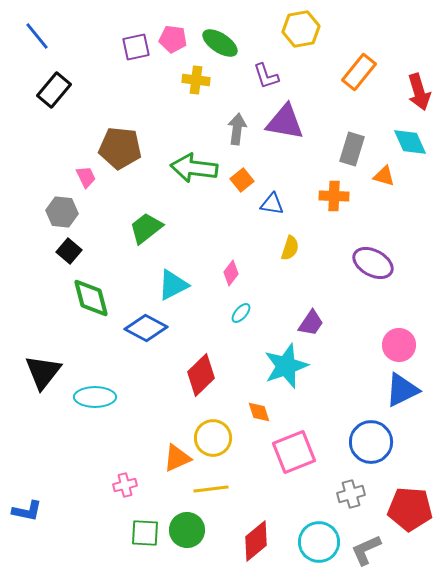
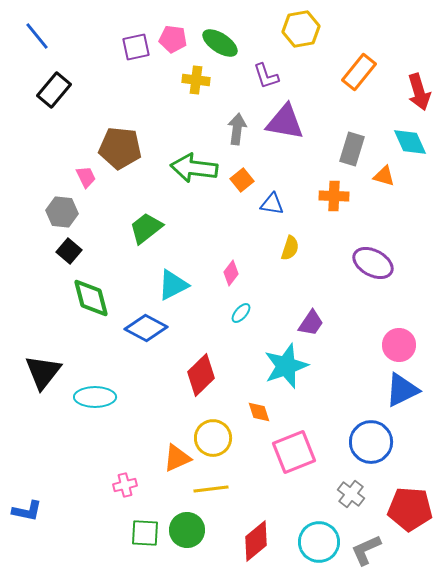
gray cross at (351, 494): rotated 36 degrees counterclockwise
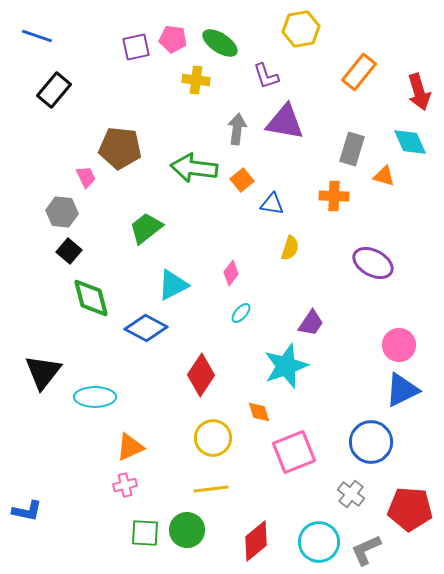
blue line at (37, 36): rotated 32 degrees counterclockwise
red diamond at (201, 375): rotated 12 degrees counterclockwise
orange triangle at (177, 458): moved 47 px left, 11 px up
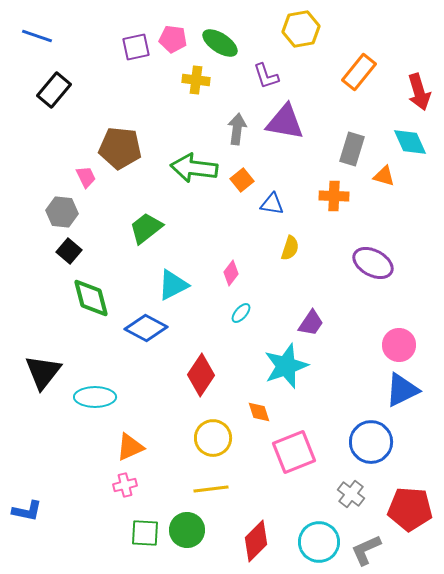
red diamond at (256, 541): rotated 6 degrees counterclockwise
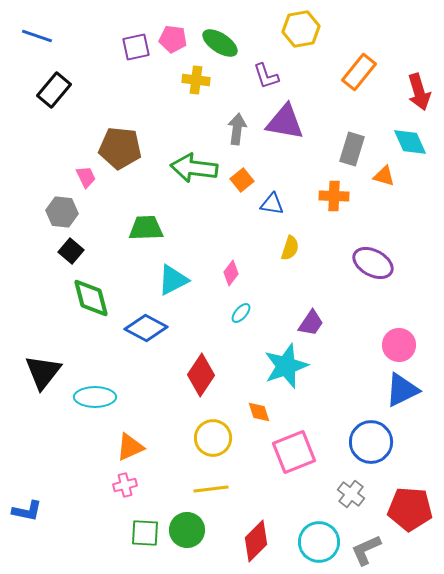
green trapezoid at (146, 228): rotated 36 degrees clockwise
black square at (69, 251): moved 2 px right
cyan triangle at (173, 285): moved 5 px up
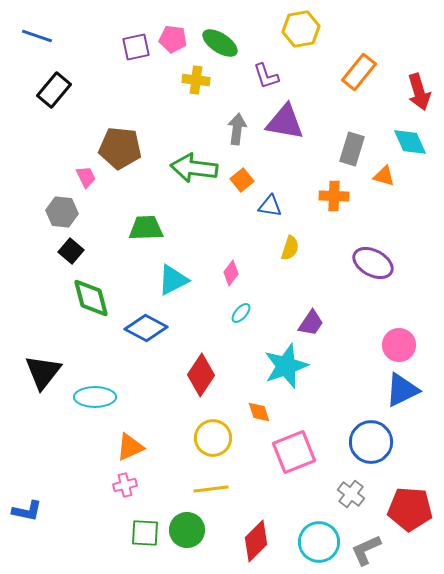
blue triangle at (272, 204): moved 2 px left, 2 px down
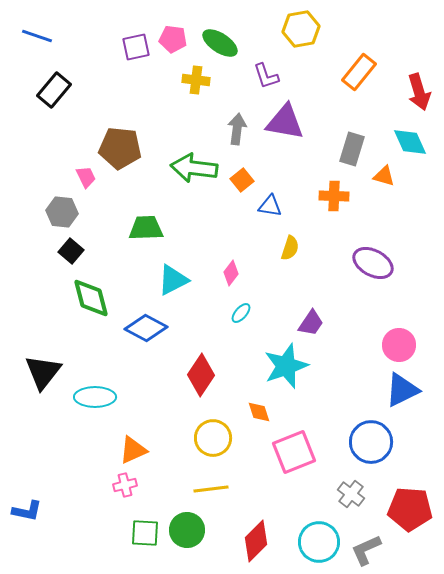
orange triangle at (130, 447): moved 3 px right, 3 px down
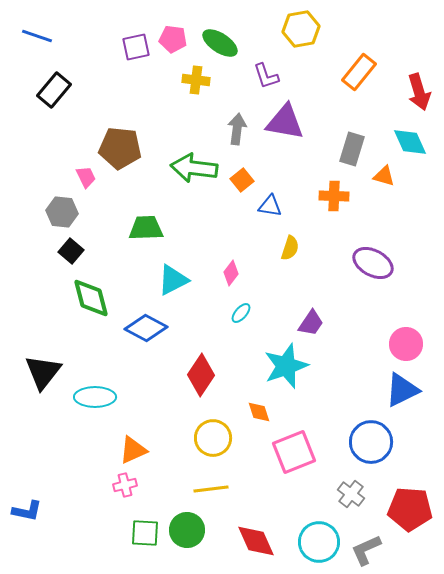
pink circle at (399, 345): moved 7 px right, 1 px up
red diamond at (256, 541): rotated 69 degrees counterclockwise
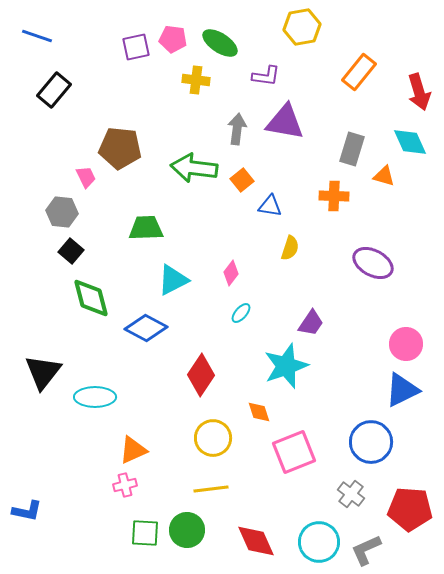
yellow hexagon at (301, 29): moved 1 px right, 2 px up
purple L-shape at (266, 76): rotated 64 degrees counterclockwise
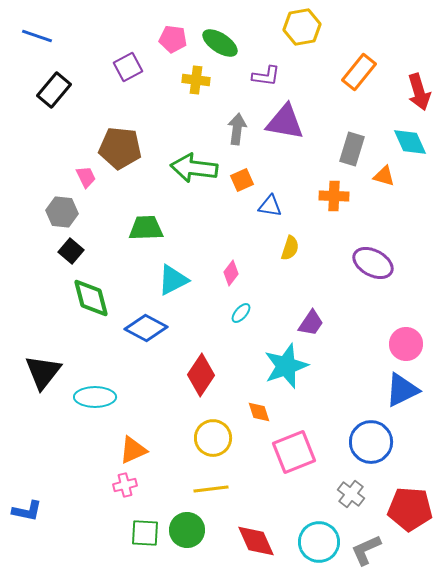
purple square at (136, 47): moved 8 px left, 20 px down; rotated 16 degrees counterclockwise
orange square at (242, 180): rotated 15 degrees clockwise
